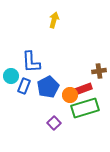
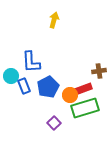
blue rectangle: rotated 42 degrees counterclockwise
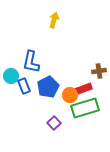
blue L-shape: rotated 15 degrees clockwise
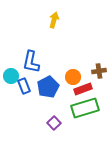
orange circle: moved 3 px right, 18 px up
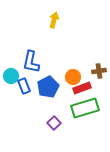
red rectangle: moved 1 px left, 1 px up
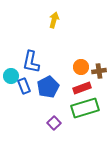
orange circle: moved 8 px right, 10 px up
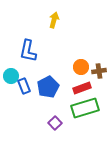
blue L-shape: moved 3 px left, 11 px up
purple square: moved 1 px right
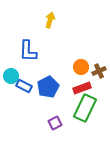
yellow arrow: moved 4 px left
blue L-shape: rotated 10 degrees counterclockwise
brown cross: rotated 16 degrees counterclockwise
blue rectangle: rotated 42 degrees counterclockwise
green rectangle: rotated 48 degrees counterclockwise
purple square: rotated 16 degrees clockwise
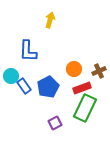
orange circle: moved 7 px left, 2 px down
blue rectangle: rotated 28 degrees clockwise
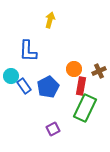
red rectangle: moved 1 px left, 2 px up; rotated 60 degrees counterclockwise
purple square: moved 2 px left, 6 px down
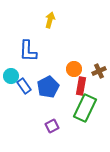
purple square: moved 1 px left, 3 px up
